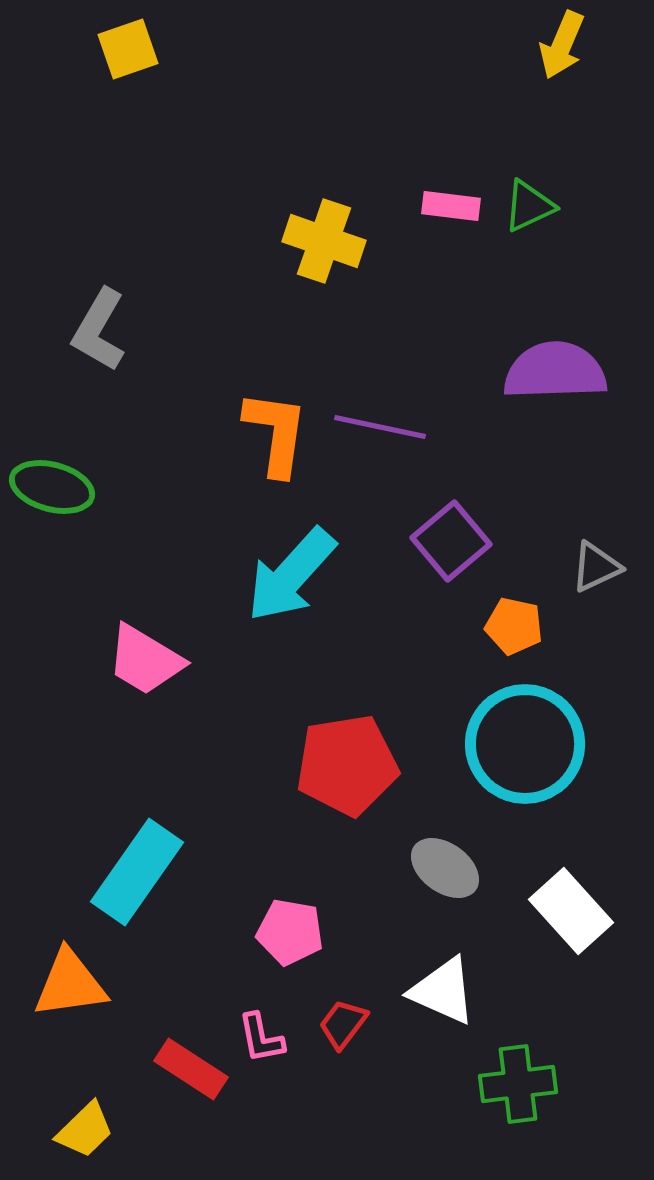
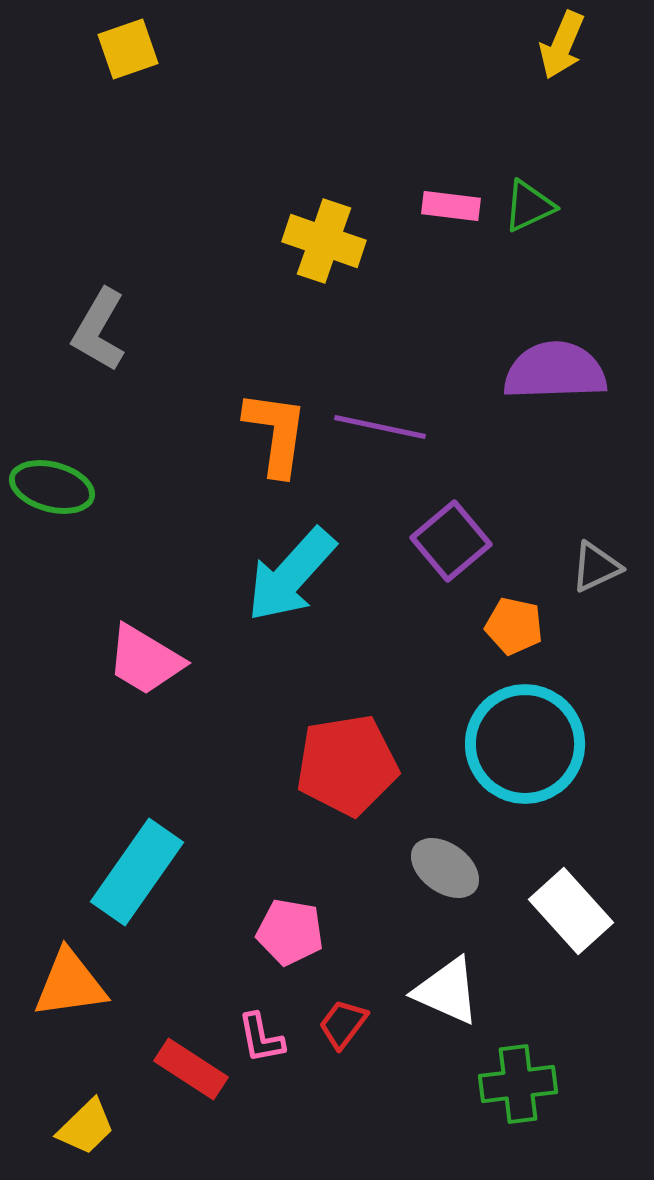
white triangle: moved 4 px right
yellow trapezoid: moved 1 px right, 3 px up
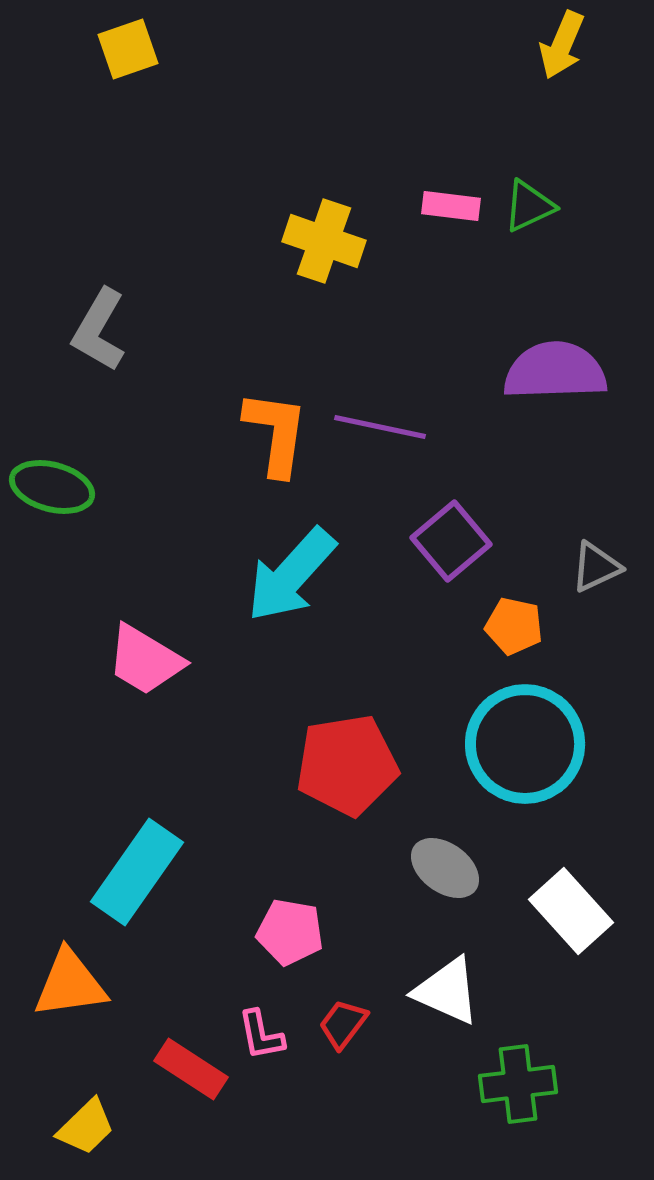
pink L-shape: moved 3 px up
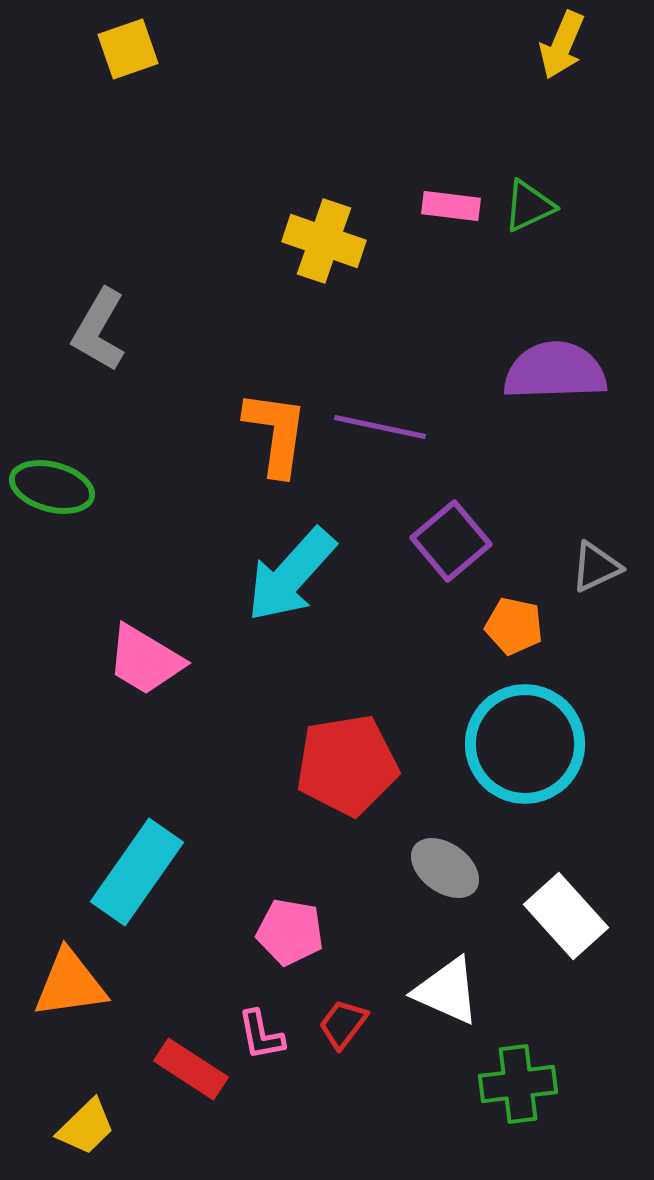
white rectangle: moved 5 px left, 5 px down
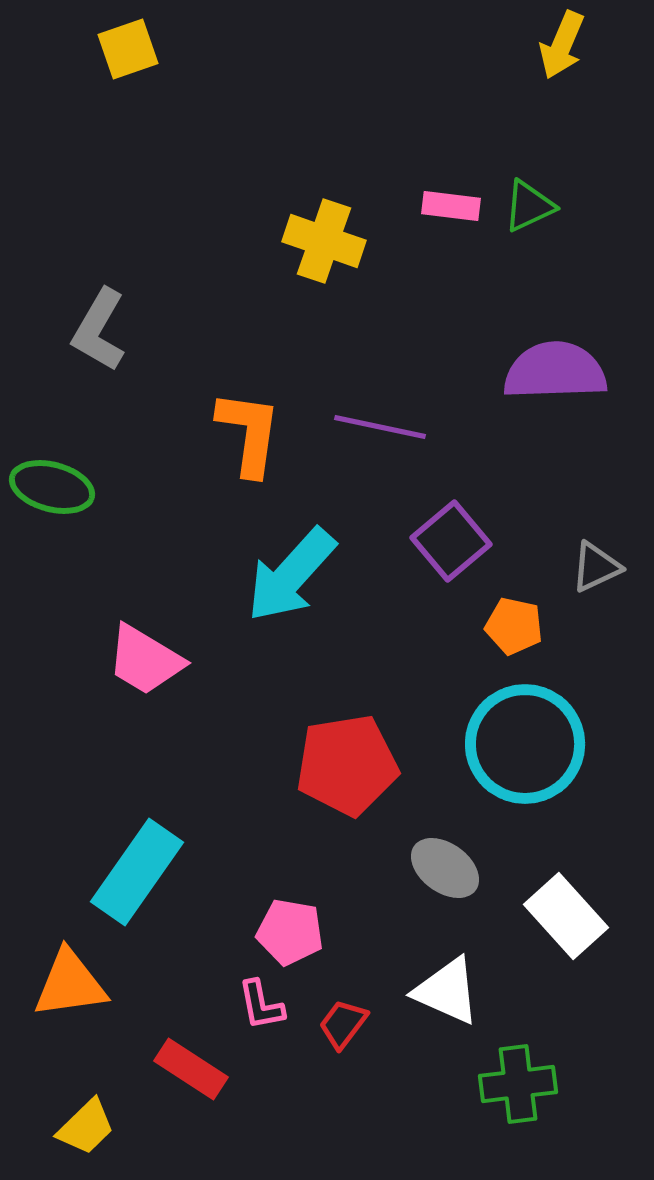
orange L-shape: moved 27 px left
pink L-shape: moved 30 px up
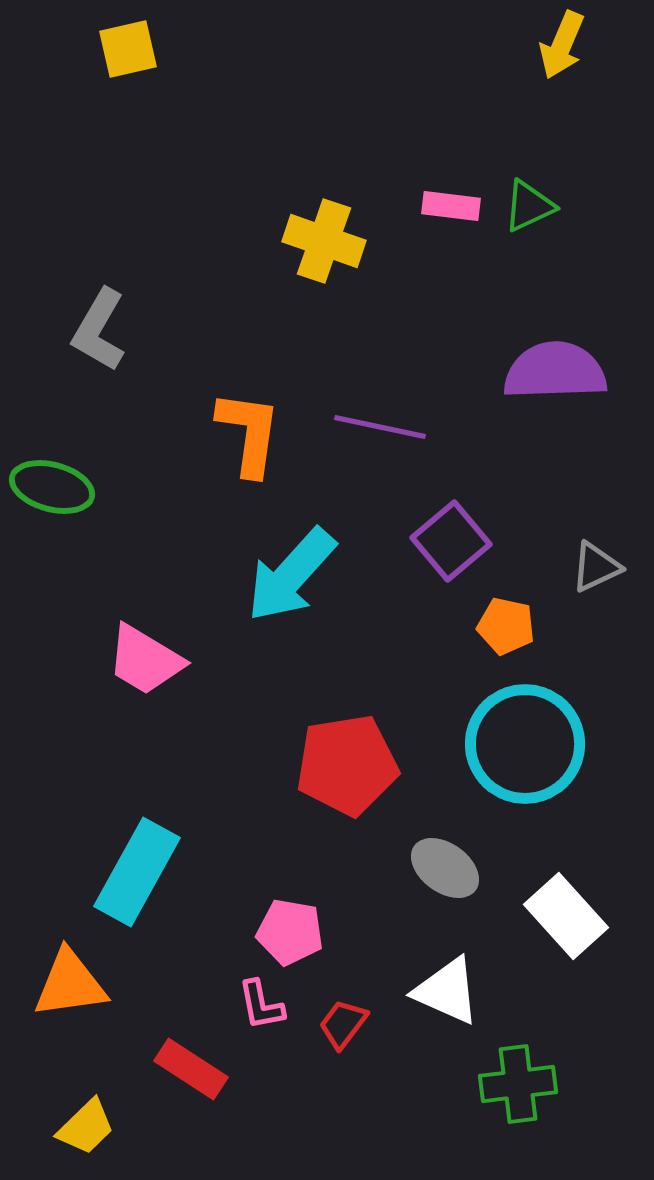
yellow square: rotated 6 degrees clockwise
orange pentagon: moved 8 px left
cyan rectangle: rotated 6 degrees counterclockwise
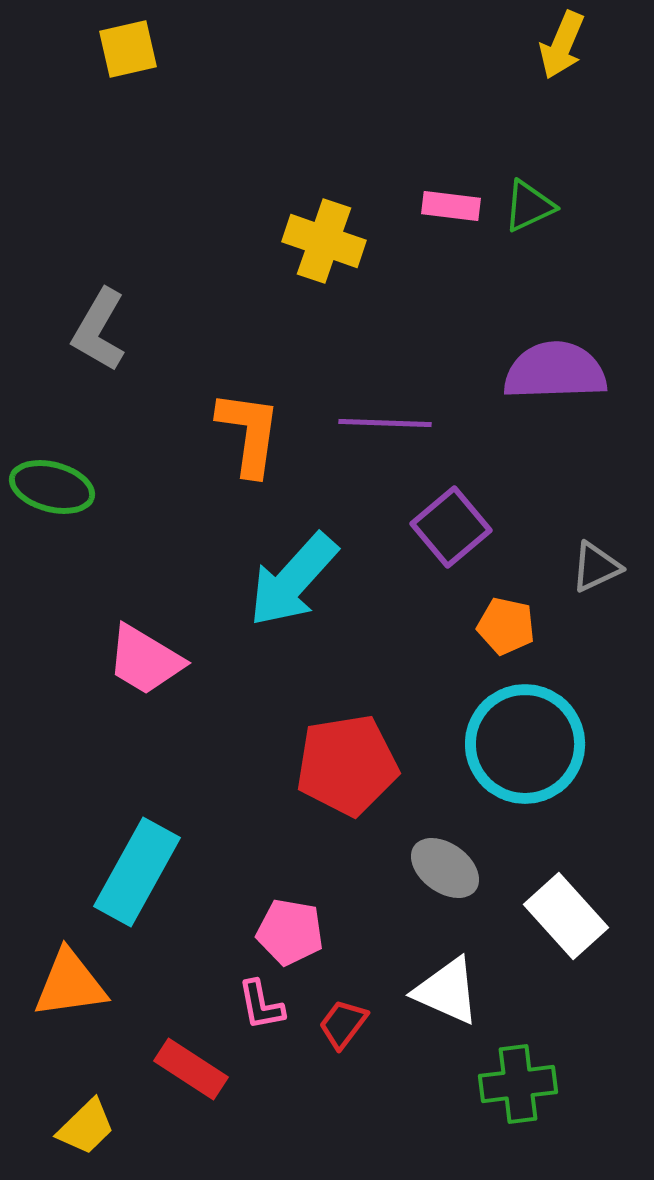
purple line: moved 5 px right, 4 px up; rotated 10 degrees counterclockwise
purple square: moved 14 px up
cyan arrow: moved 2 px right, 5 px down
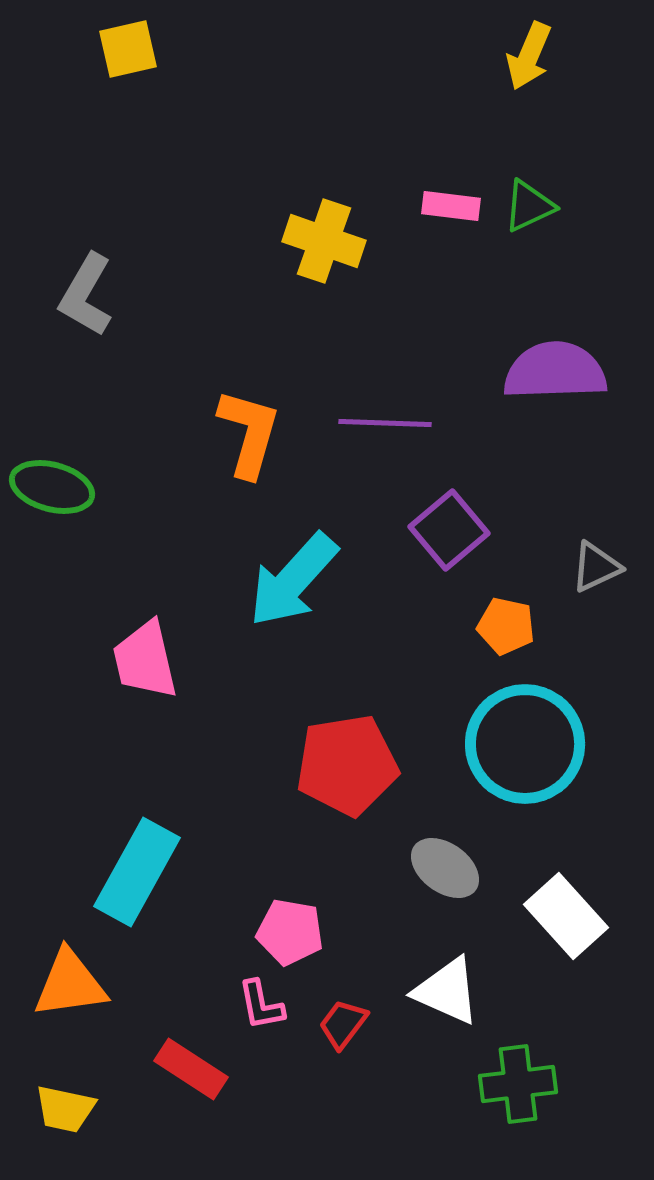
yellow arrow: moved 33 px left, 11 px down
gray L-shape: moved 13 px left, 35 px up
orange L-shape: rotated 8 degrees clockwise
purple square: moved 2 px left, 3 px down
pink trapezoid: rotated 46 degrees clockwise
yellow trapezoid: moved 21 px left, 18 px up; rotated 56 degrees clockwise
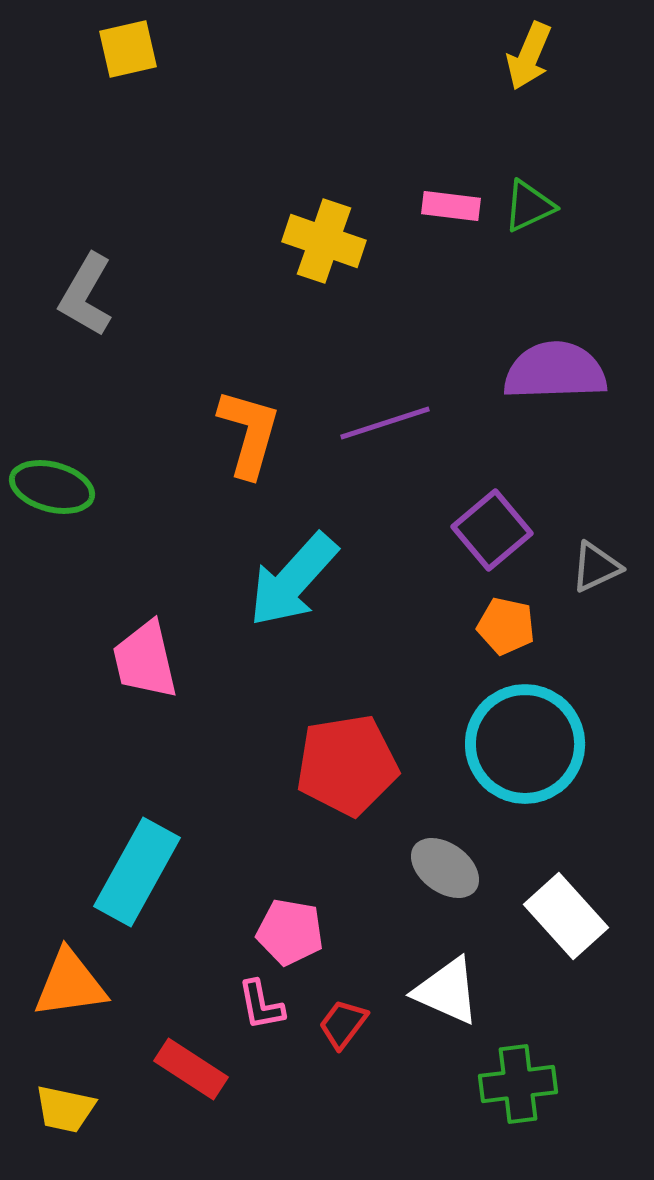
purple line: rotated 20 degrees counterclockwise
purple square: moved 43 px right
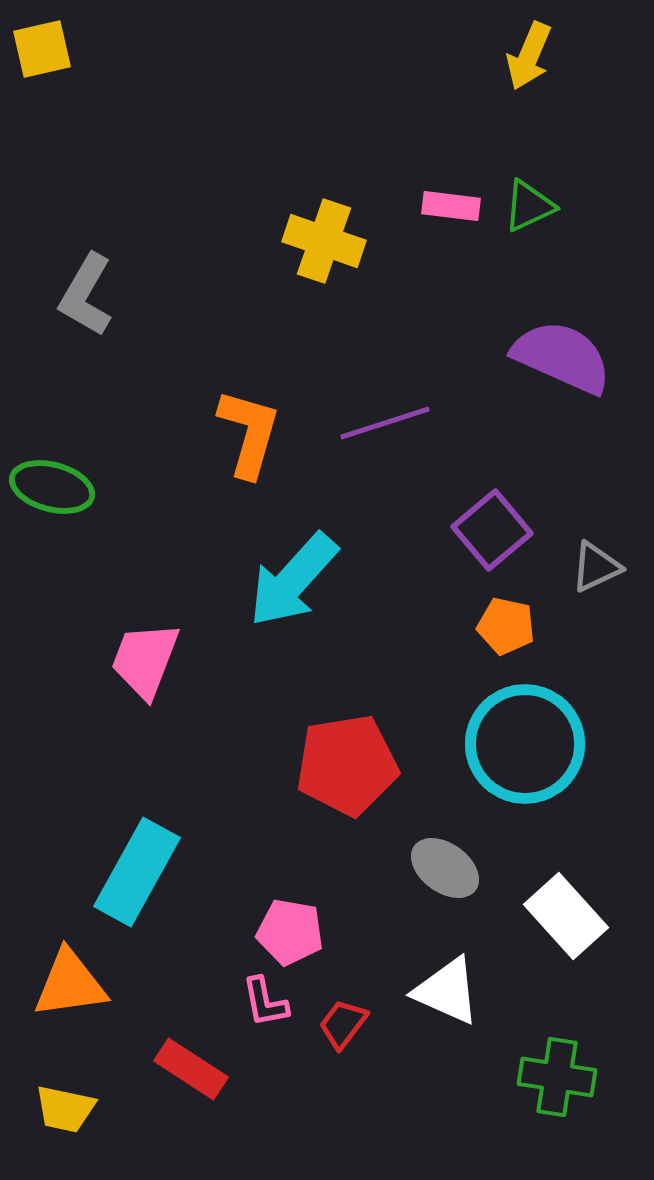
yellow square: moved 86 px left
purple semicircle: moved 7 px right, 14 px up; rotated 26 degrees clockwise
pink trapezoid: rotated 34 degrees clockwise
pink L-shape: moved 4 px right, 3 px up
green cross: moved 39 px right, 7 px up; rotated 16 degrees clockwise
